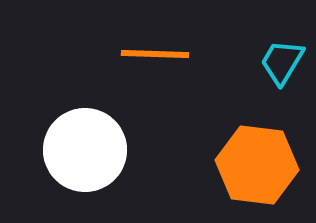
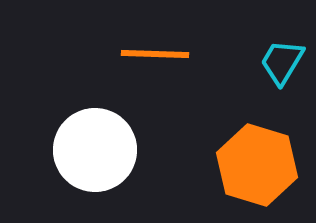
white circle: moved 10 px right
orange hexagon: rotated 10 degrees clockwise
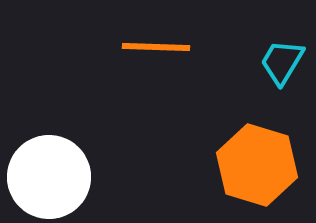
orange line: moved 1 px right, 7 px up
white circle: moved 46 px left, 27 px down
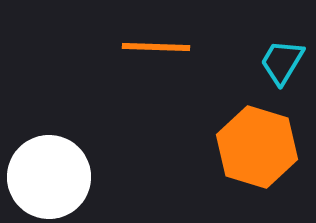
orange hexagon: moved 18 px up
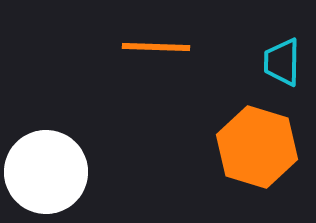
cyan trapezoid: rotated 30 degrees counterclockwise
white circle: moved 3 px left, 5 px up
